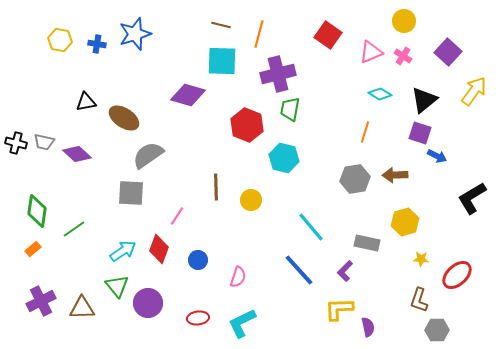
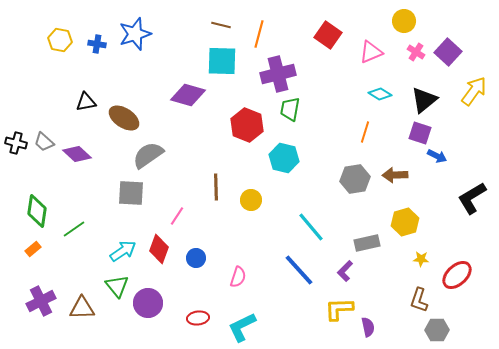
pink cross at (403, 56): moved 13 px right, 4 px up
gray trapezoid at (44, 142): rotated 30 degrees clockwise
gray rectangle at (367, 243): rotated 25 degrees counterclockwise
blue circle at (198, 260): moved 2 px left, 2 px up
cyan L-shape at (242, 323): moved 4 px down
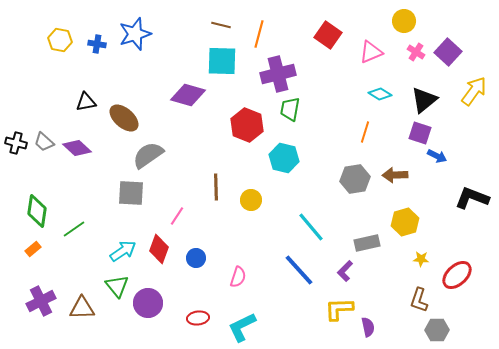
brown ellipse at (124, 118): rotated 8 degrees clockwise
purple diamond at (77, 154): moved 6 px up
black L-shape at (472, 198): rotated 52 degrees clockwise
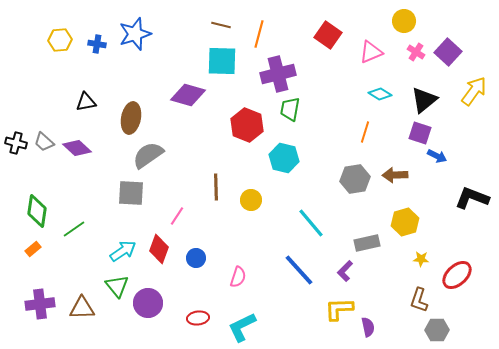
yellow hexagon at (60, 40): rotated 15 degrees counterclockwise
brown ellipse at (124, 118): moved 7 px right; rotated 60 degrees clockwise
cyan line at (311, 227): moved 4 px up
purple cross at (41, 301): moved 1 px left, 3 px down; rotated 20 degrees clockwise
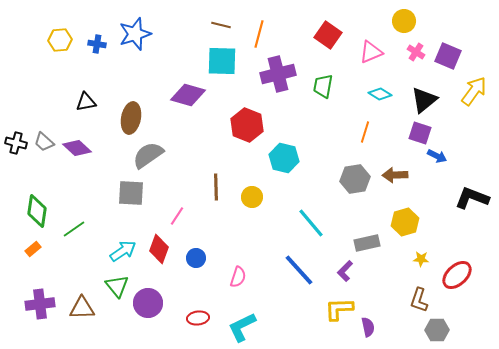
purple square at (448, 52): moved 4 px down; rotated 20 degrees counterclockwise
green trapezoid at (290, 109): moved 33 px right, 23 px up
yellow circle at (251, 200): moved 1 px right, 3 px up
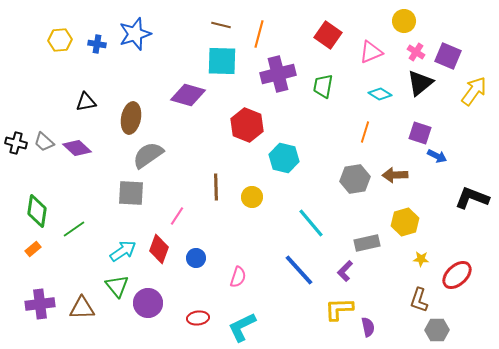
black triangle at (424, 100): moved 4 px left, 17 px up
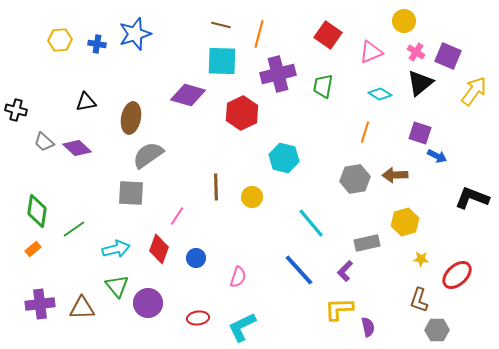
red hexagon at (247, 125): moved 5 px left, 12 px up; rotated 12 degrees clockwise
black cross at (16, 143): moved 33 px up
cyan arrow at (123, 251): moved 7 px left, 2 px up; rotated 20 degrees clockwise
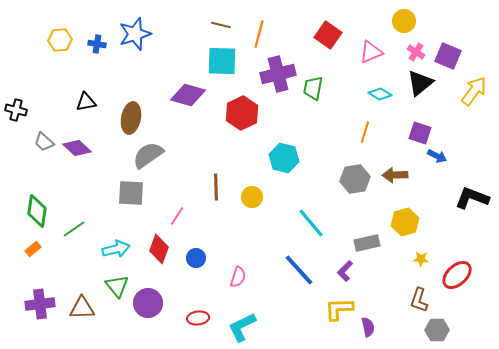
green trapezoid at (323, 86): moved 10 px left, 2 px down
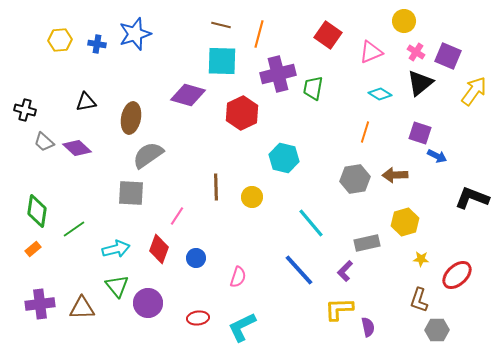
black cross at (16, 110): moved 9 px right
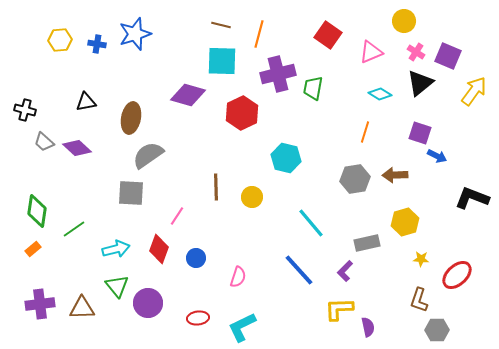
cyan hexagon at (284, 158): moved 2 px right
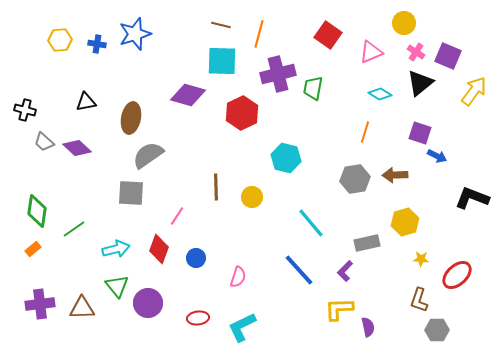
yellow circle at (404, 21): moved 2 px down
